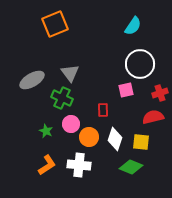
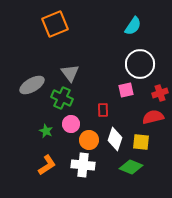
gray ellipse: moved 5 px down
orange circle: moved 3 px down
white cross: moved 4 px right
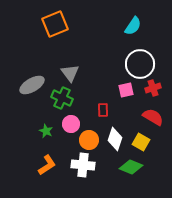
red cross: moved 7 px left, 5 px up
red semicircle: rotated 45 degrees clockwise
yellow square: rotated 24 degrees clockwise
